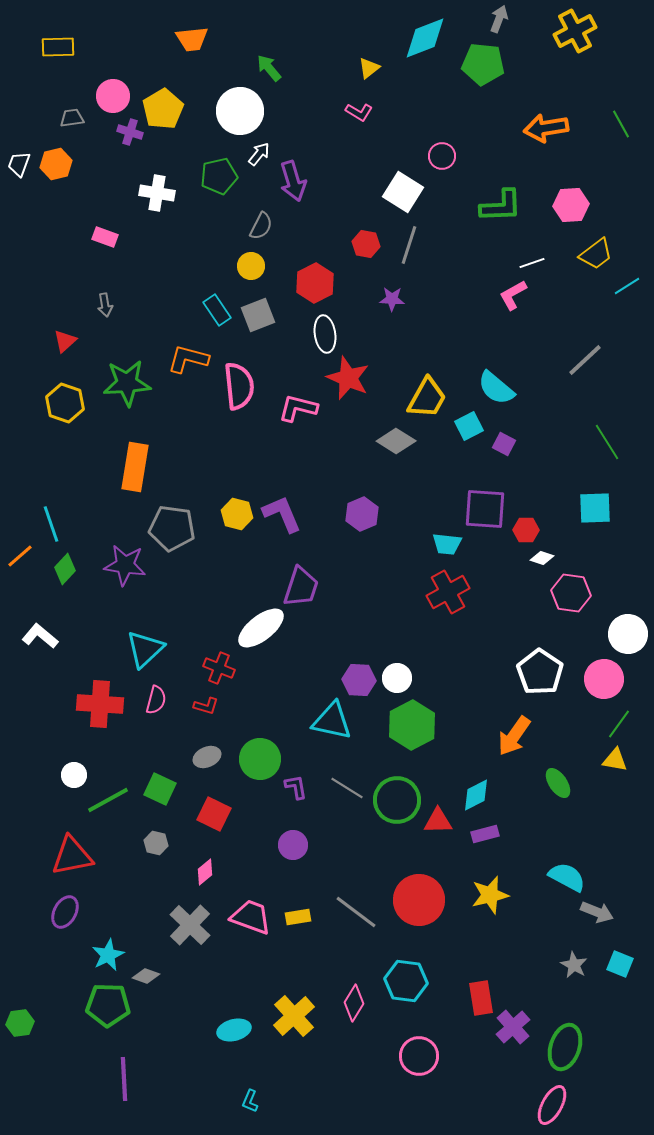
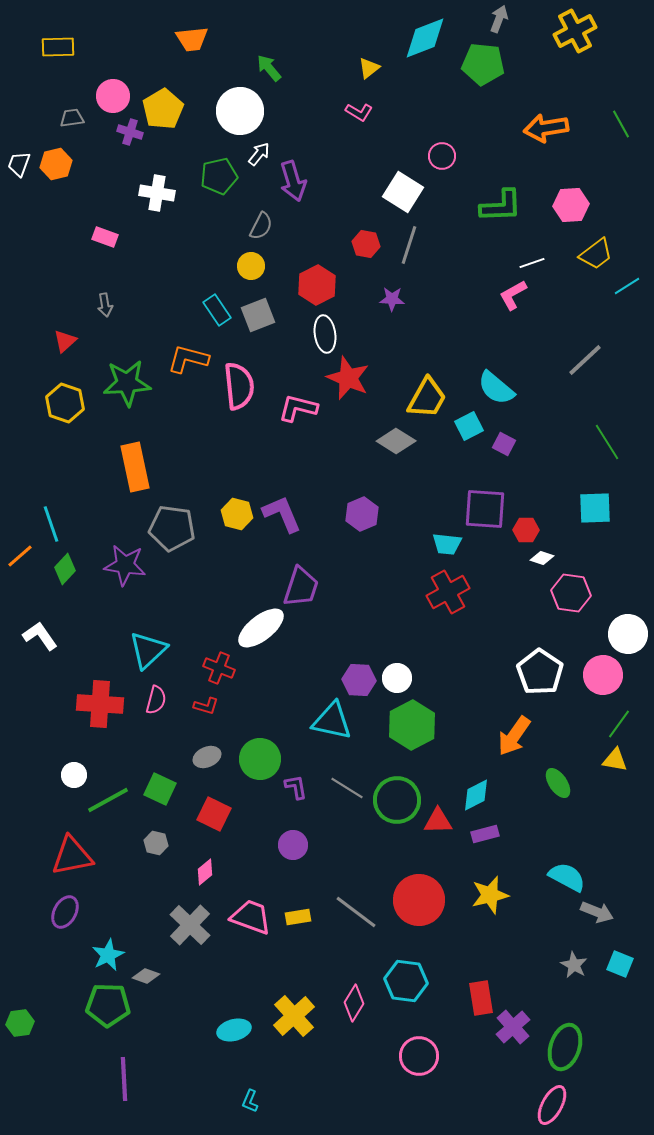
red hexagon at (315, 283): moved 2 px right, 2 px down
orange rectangle at (135, 467): rotated 21 degrees counterclockwise
white L-shape at (40, 636): rotated 15 degrees clockwise
cyan triangle at (145, 649): moved 3 px right, 1 px down
pink circle at (604, 679): moved 1 px left, 4 px up
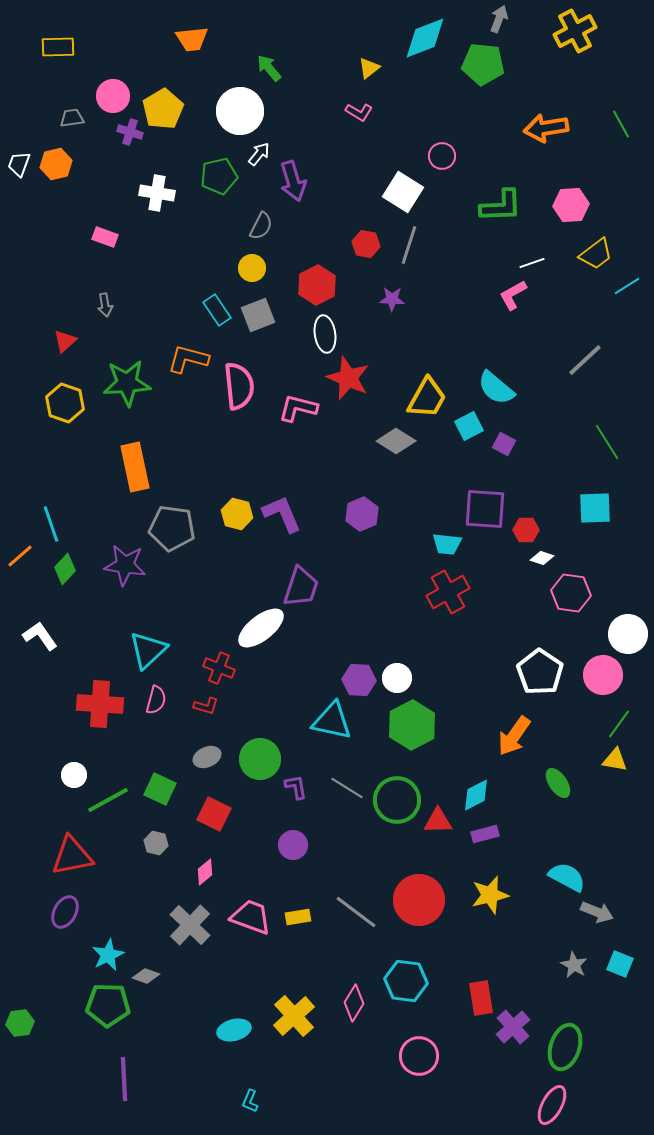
yellow circle at (251, 266): moved 1 px right, 2 px down
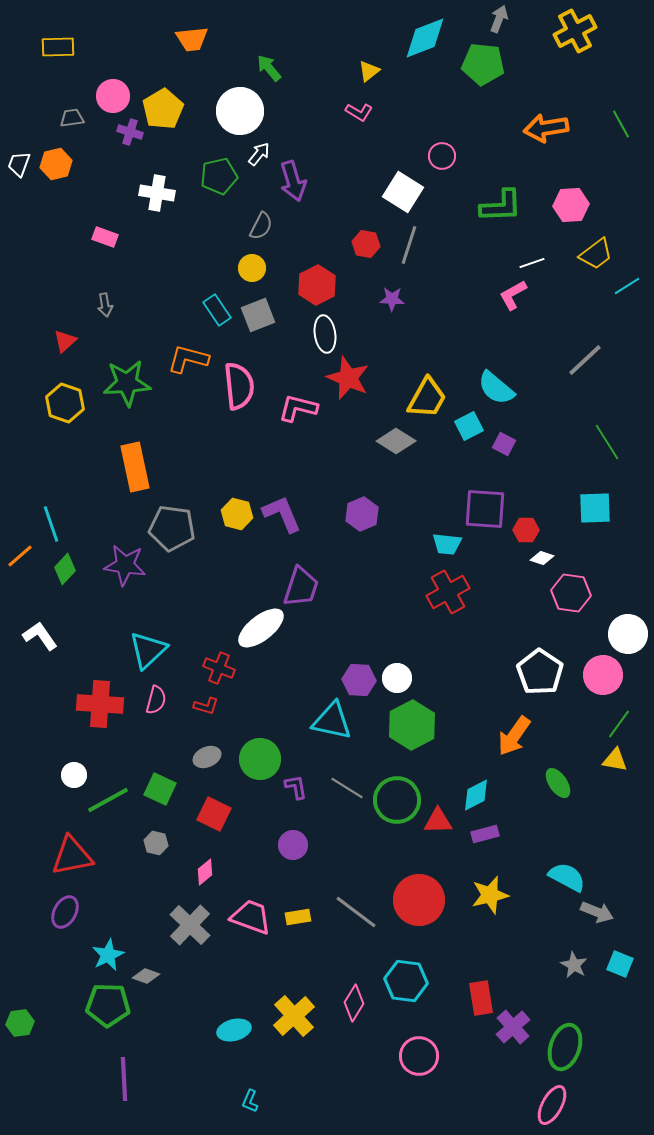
yellow triangle at (369, 68): moved 3 px down
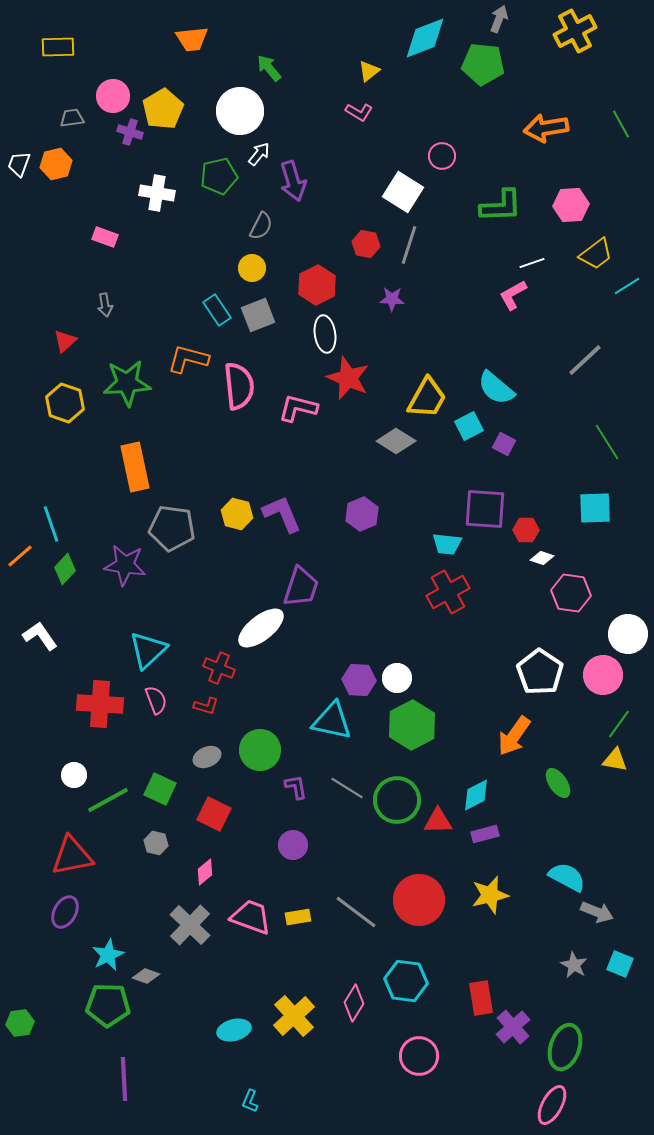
pink semicircle at (156, 700): rotated 36 degrees counterclockwise
green circle at (260, 759): moved 9 px up
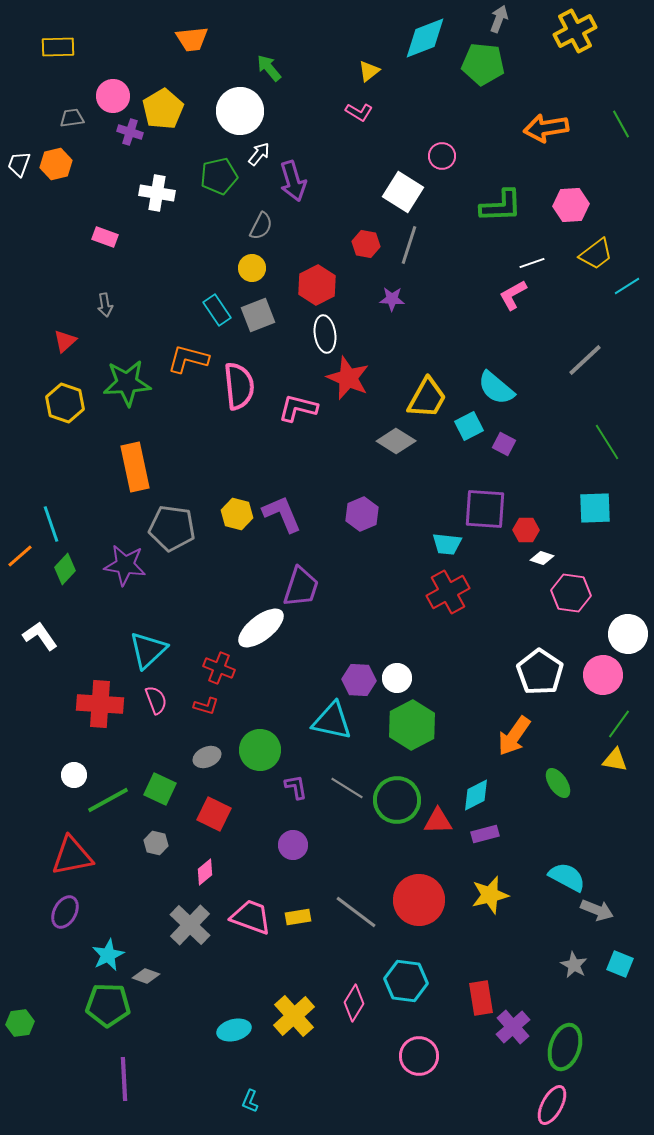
gray arrow at (597, 912): moved 2 px up
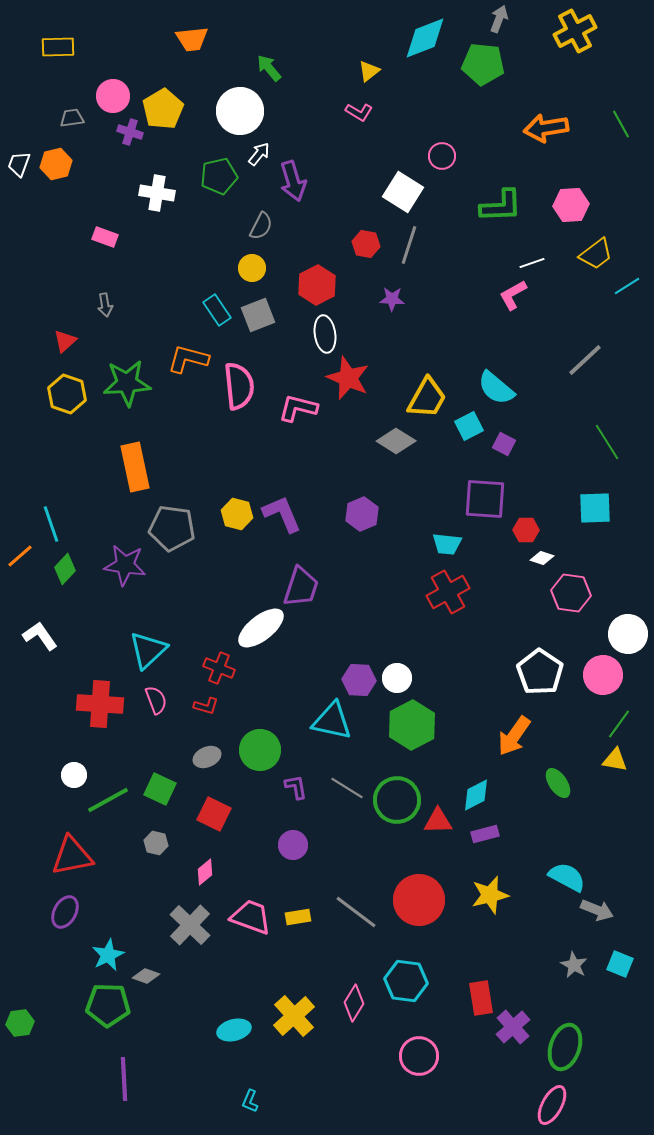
yellow hexagon at (65, 403): moved 2 px right, 9 px up
purple square at (485, 509): moved 10 px up
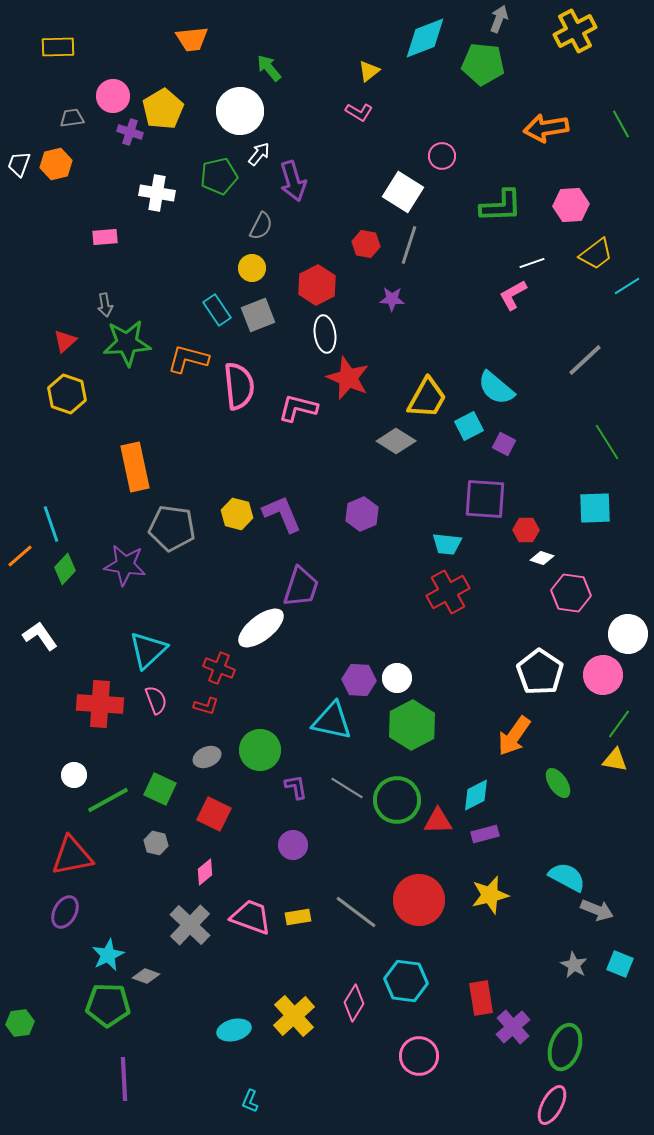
pink rectangle at (105, 237): rotated 25 degrees counterclockwise
green star at (127, 383): moved 40 px up
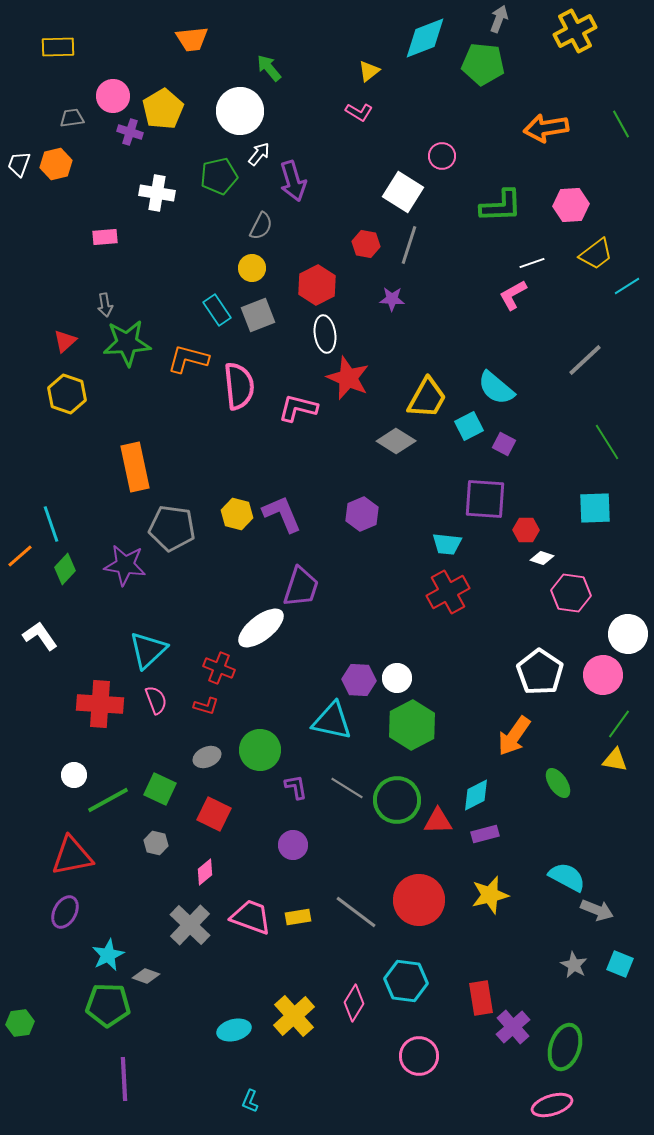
pink ellipse at (552, 1105): rotated 45 degrees clockwise
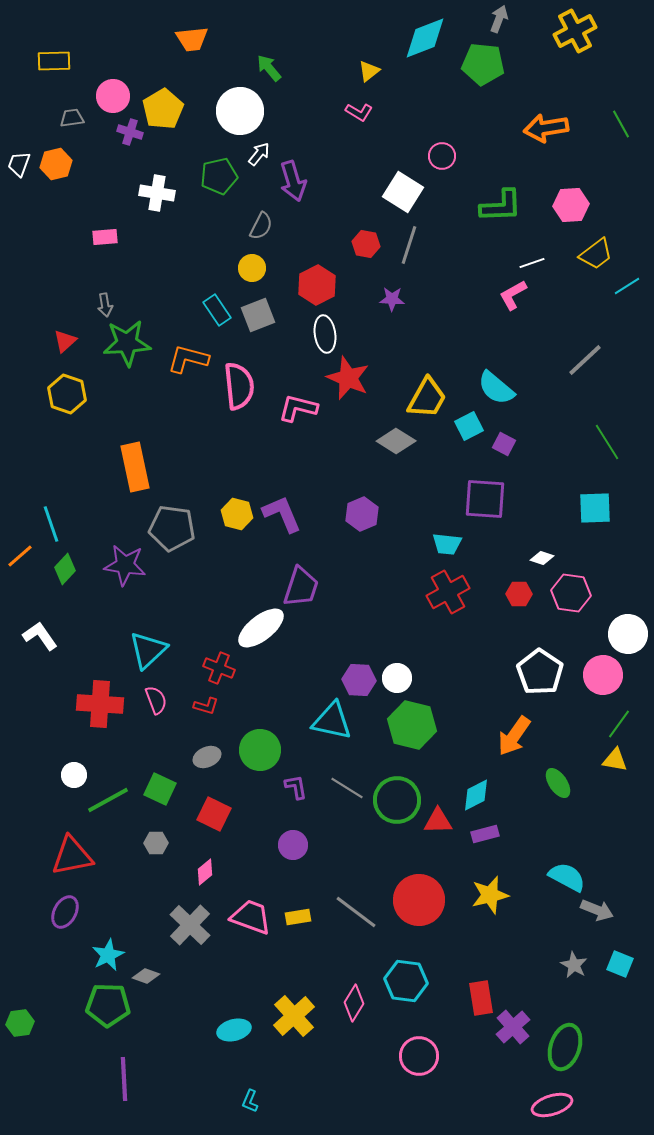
yellow rectangle at (58, 47): moved 4 px left, 14 px down
red hexagon at (526, 530): moved 7 px left, 64 px down
green hexagon at (412, 725): rotated 18 degrees counterclockwise
gray hexagon at (156, 843): rotated 15 degrees counterclockwise
